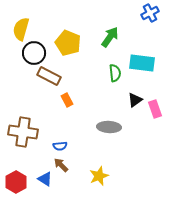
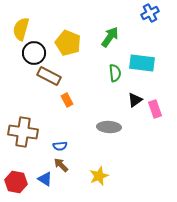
red hexagon: rotated 20 degrees counterclockwise
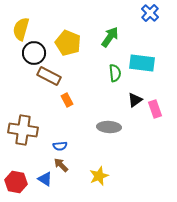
blue cross: rotated 18 degrees counterclockwise
brown cross: moved 2 px up
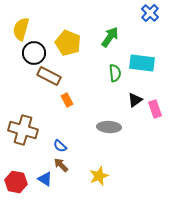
brown cross: rotated 8 degrees clockwise
blue semicircle: rotated 48 degrees clockwise
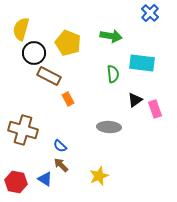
green arrow: moved 1 px right, 1 px up; rotated 65 degrees clockwise
green semicircle: moved 2 px left, 1 px down
orange rectangle: moved 1 px right, 1 px up
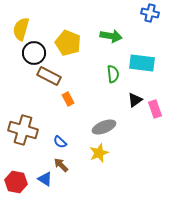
blue cross: rotated 30 degrees counterclockwise
gray ellipse: moved 5 px left; rotated 25 degrees counterclockwise
blue semicircle: moved 4 px up
yellow star: moved 23 px up
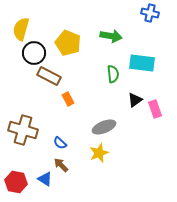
blue semicircle: moved 1 px down
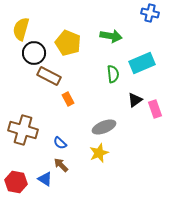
cyan rectangle: rotated 30 degrees counterclockwise
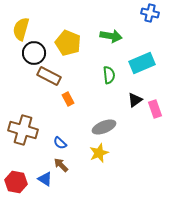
green semicircle: moved 4 px left, 1 px down
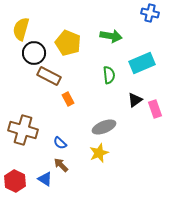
red hexagon: moved 1 px left, 1 px up; rotated 15 degrees clockwise
